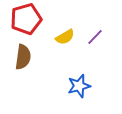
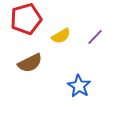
yellow semicircle: moved 4 px left, 1 px up
brown semicircle: moved 7 px right, 6 px down; rotated 55 degrees clockwise
blue star: rotated 25 degrees counterclockwise
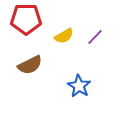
red pentagon: rotated 16 degrees clockwise
yellow semicircle: moved 3 px right
brown semicircle: moved 2 px down
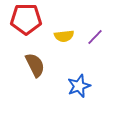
yellow semicircle: rotated 24 degrees clockwise
brown semicircle: moved 5 px right; rotated 90 degrees counterclockwise
blue star: rotated 20 degrees clockwise
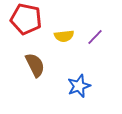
red pentagon: rotated 12 degrees clockwise
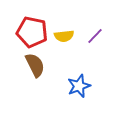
red pentagon: moved 6 px right, 13 px down
purple line: moved 1 px up
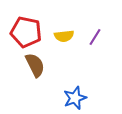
red pentagon: moved 6 px left
purple line: moved 1 px down; rotated 12 degrees counterclockwise
blue star: moved 4 px left, 12 px down
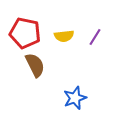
red pentagon: moved 1 px left, 1 px down
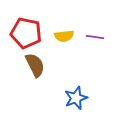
red pentagon: moved 1 px right
purple line: rotated 66 degrees clockwise
blue star: moved 1 px right
